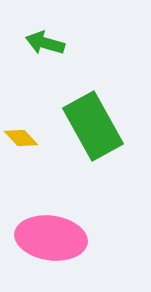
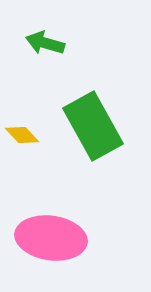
yellow diamond: moved 1 px right, 3 px up
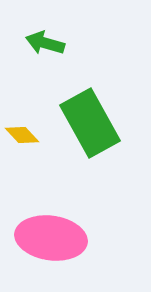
green rectangle: moved 3 px left, 3 px up
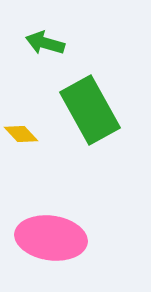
green rectangle: moved 13 px up
yellow diamond: moved 1 px left, 1 px up
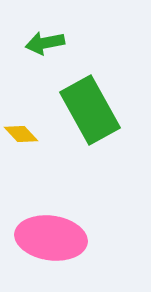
green arrow: rotated 27 degrees counterclockwise
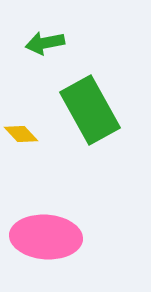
pink ellipse: moved 5 px left, 1 px up; rotated 4 degrees counterclockwise
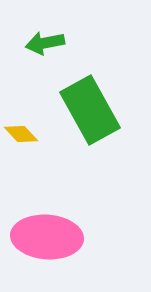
pink ellipse: moved 1 px right
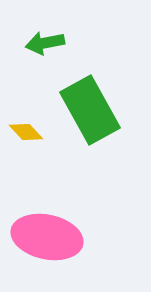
yellow diamond: moved 5 px right, 2 px up
pink ellipse: rotated 8 degrees clockwise
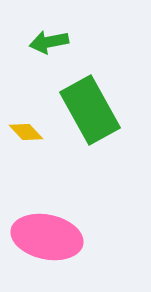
green arrow: moved 4 px right, 1 px up
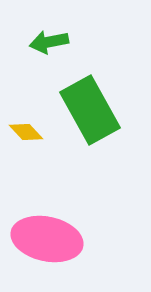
pink ellipse: moved 2 px down
